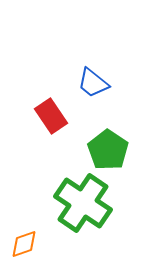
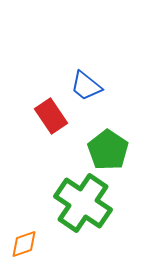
blue trapezoid: moved 7 px left, 3 px down
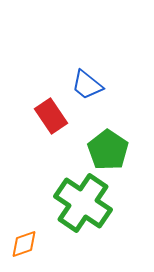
blue trapezoid: moved 1 px right, 1 px up
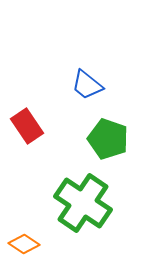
red rectangle: moved 24 px left, 10 px down
green pentagon: moved 11 px up; rotated 15 degrees counterclockwise
orange diamond: rotated 52 degrees clockwise
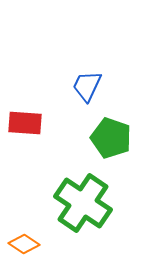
blue trapezoid: moved 1 px down; rotated 76 degrees clockwise
red rectangle: moved 2 px left, 3 px up; rotated 52 degrees counterclockwise
green pentagon: moved 3 px right, 1 px up
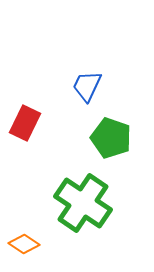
red rectangle: rotated 68 degrees counterclockwise
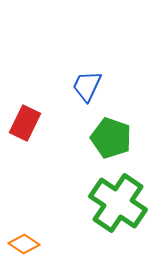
green cross: moved 35 px right
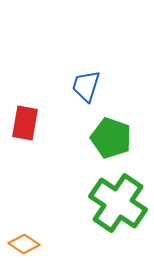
blue trapezoid: moved 1 px left; rotated 8 degrees counterclockwise
red rectangle: rotated 16 degrees counterclockwise
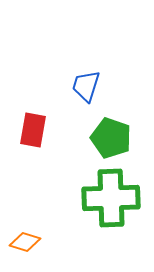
red rectangle: moved 8 px right, 7 px down
green cross: moved 7 px left, 5 px up; rotated 36 degrees counterclockwise
orange diamond: moved 1 px right, 2 px up; rotated 16 degrees counterclockwise
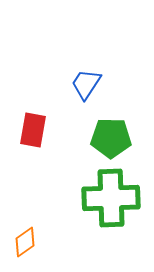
blue trapezoid: moved 2 px up; rotated 16 degrees clockwise
green pentagon: rotated 18 degrees counterclockwise
orange diamond: rotated 52 degrees counterclockwise
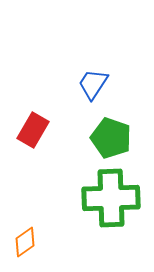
blue trapezoid: moved 7 px right
red rectangle: rotated 20 degrees clockwise
green pentagon: rotated 18 degrees clockwise
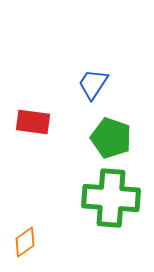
red rectangle: moved 8 px up; rotated 68 degrees clockwise
green cross: rotated 6 degrees clockwise
